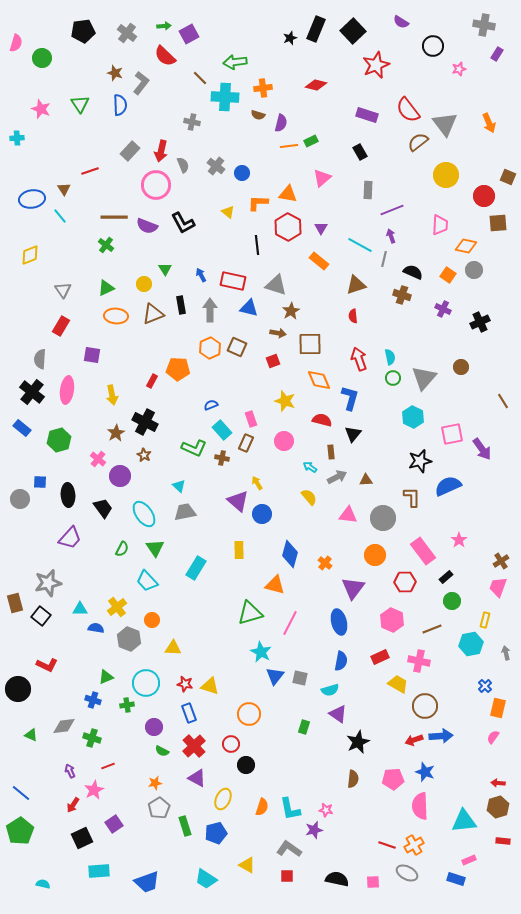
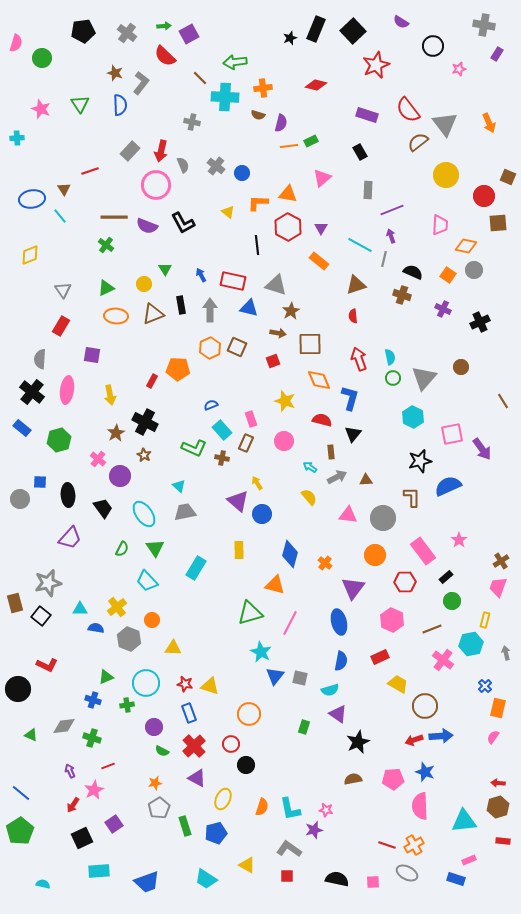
yellow arrow at (112, 395): moved 2 px left
pink cross at (419, 661): moved 24 px right, 1 px up; rotated 25 degrees clockwise
brown semicircle at (353, 779): rotated 108 degrees counterclockwise
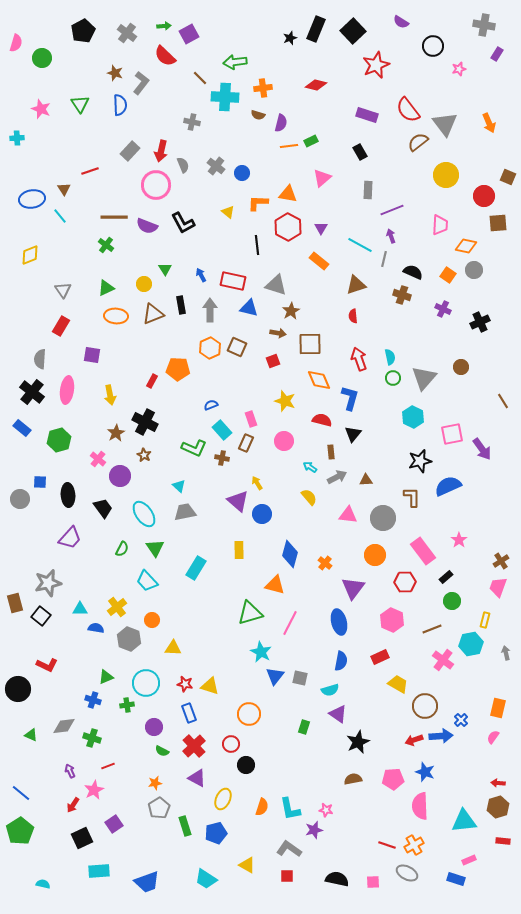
black pentagon at (83, 31): rotated 20 degrees counterclockwise
blue cross at (485, 686): moved 24 px left, 34 px down
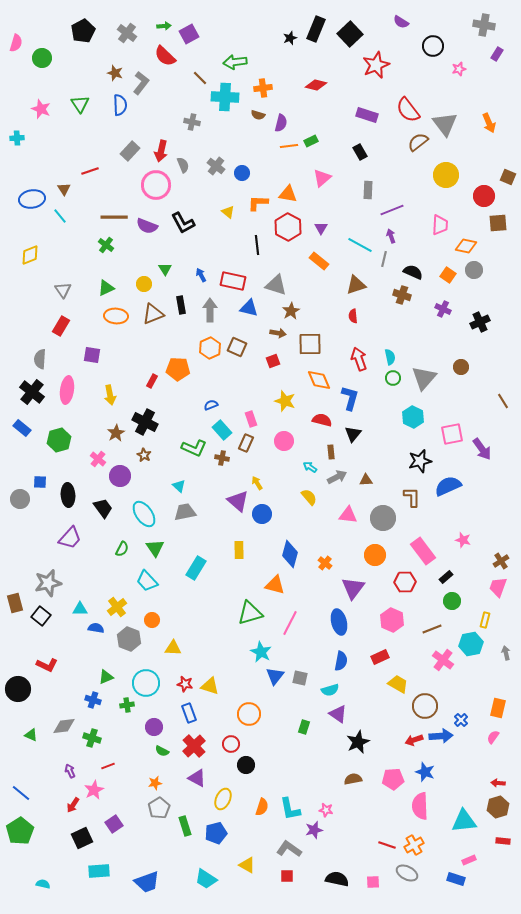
black square at (353, 31): moved 3 px left, 3 px down
pink star at (459, 540): moved 4 px right; rotated 21 degrees counterclockwise
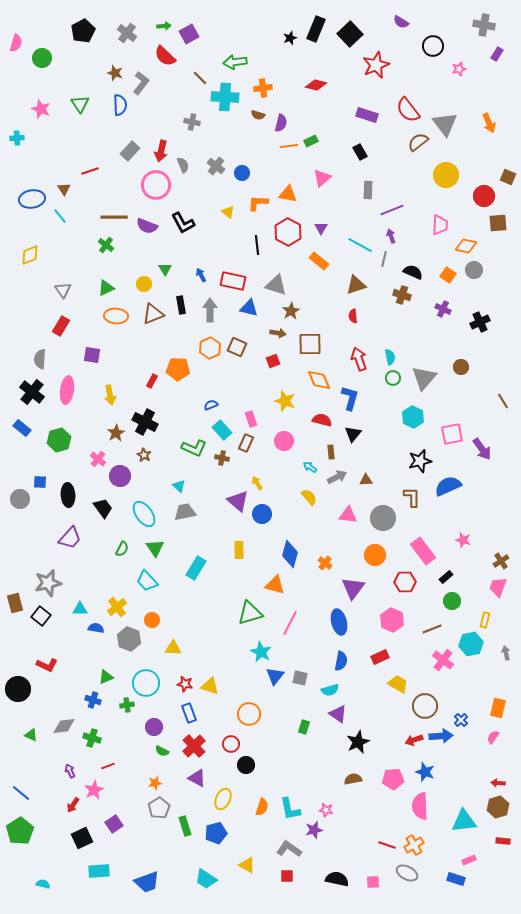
red hexagon at (288, 227): moved 5 px down
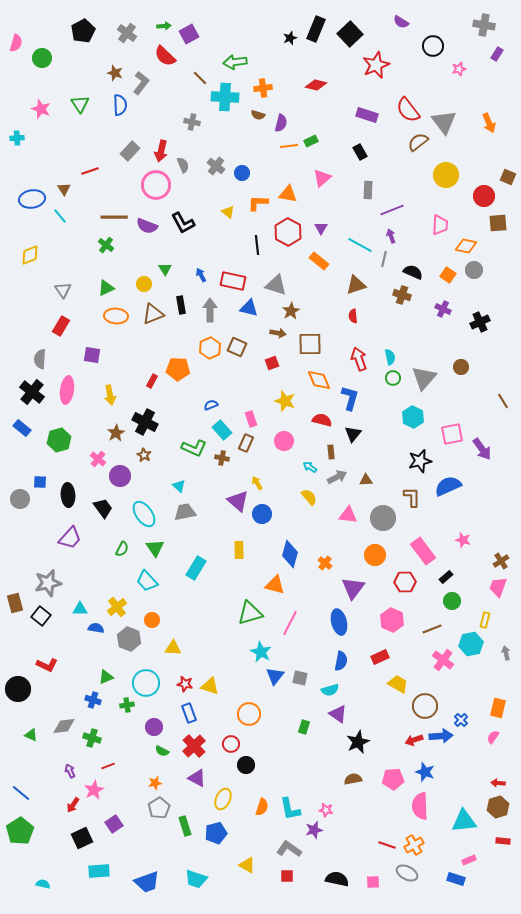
gray triangle at (445, 124): moved 1 px left, 2 px up
red square at (273, 361): moved 1 px left, 2 px down
cyan trapezoid at (206, 879): moved 10 px left; rotated 15 degrees counterclockwise
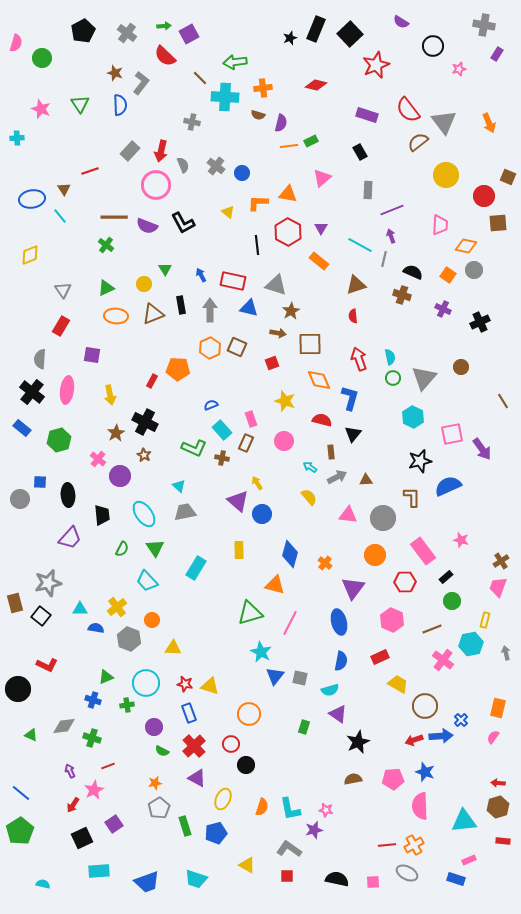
black trapezoid at (103, 508): moved 1 px left, 7 px down; rotated 30 degrees clockwise
pink star at (463, 540): moved 2 px left
red line at (387, 845): rotated 24 degrees counterclockwise
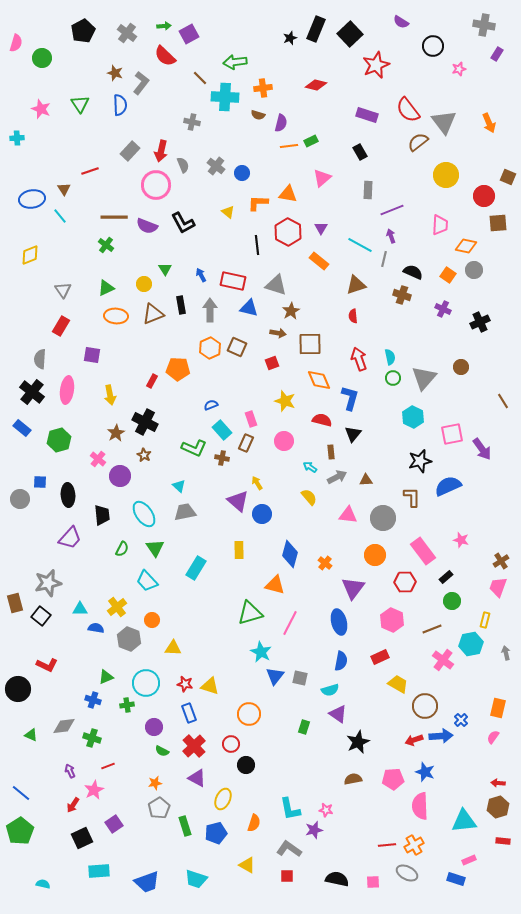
orange semicircle at (262, 807): moved 8 px left, 16 px down
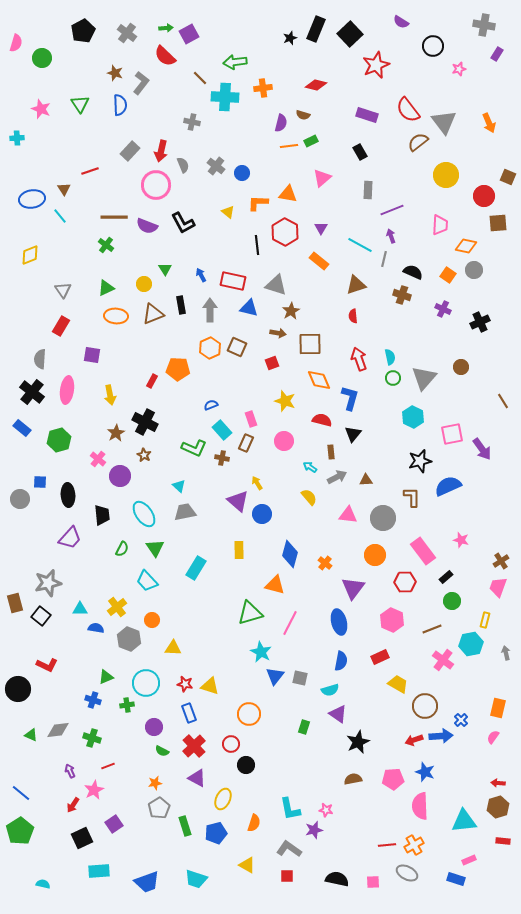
green arrow at (164, 26): moved 2 px right, 2 px down
brown semicircle at (258, 115): moved 45 px right
red hexagon at (288, 232): moved 3 px left
gray diamond at (64, 726): moved 6 px left, 4 px down
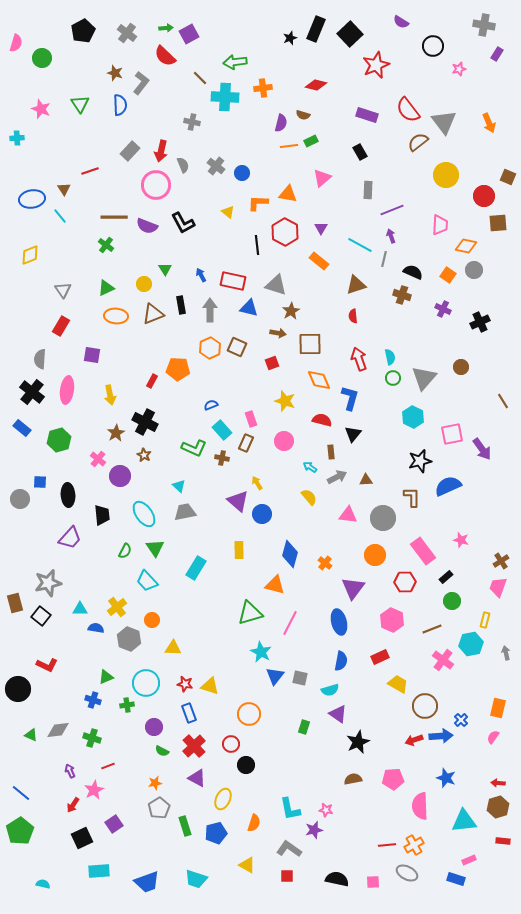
green semicircle at (122, 549): moved 3 px right, 2 px down
blue star at (425, 772): moved 21 px right, 6 px down
